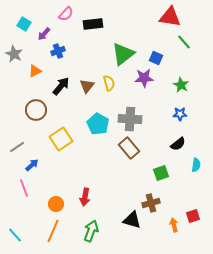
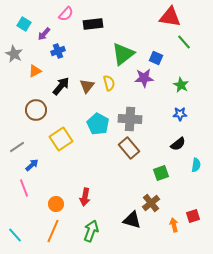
brown cross: rotated 24 degrees counterclockwise
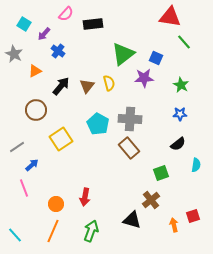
blue cross: rotated 32 degrees counterclockwise
brown cross: moved 3 px up
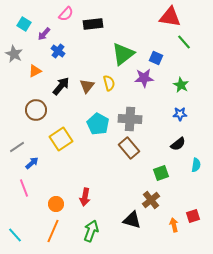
blue arrow: moved 2 px up
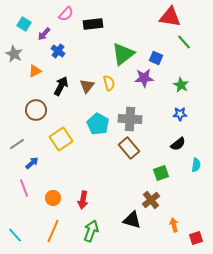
black arrow: rotated 12 degrees counterclockwise
gray line: moved 3 px up
red arrow: moved 2 px left, 3 px down
orange circle: moved 3 px left, 6 px up
red square: moved 3 px right, 22 px down
